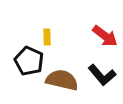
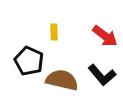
yellow rectangle: moved 7 px right, 5 px up
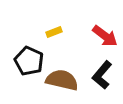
yellow rectangle: rotated 70 degrees clockwise
black L-shape: rotated 80 degrees clockwise
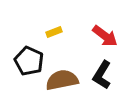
black L-shape: rotated 8 degrees counterclockwise
brown semicircle: rotated 24 degrees counterclockwise
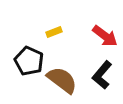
black L-shape: rotated 8 degrees clockwise
brown semicircle: rotated 48 degrees clockwise
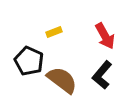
red arrow: rotated 24 degrees clockwise
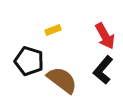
yellow rectangle: moved 1 px left, 2 px up
black pentagon: rotated 8 degrees counterclockwise
black L-shape: moved 1 px right, 5 px up
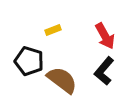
black L-shape: moved 1 px right, 1 px down
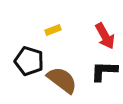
black L-shape: rotated 52 degrees clockwise
